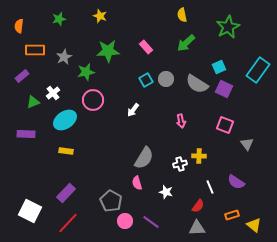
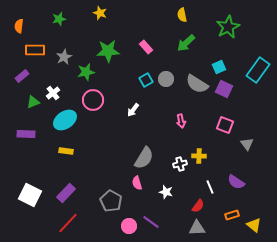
yellow star at (100, 16): moved 3 px up
white square at (30, 211): moved 16 px up
pink circle at (125, 221): moved 4 px right, 5 px down
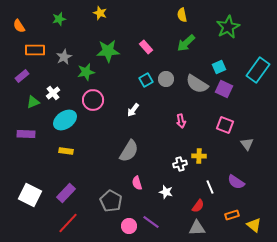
orange semicircle at (19, 26): rotated 40 degrees counterclockwise
gray semicircle at (144, 158): moved 15 px left, 7 px up
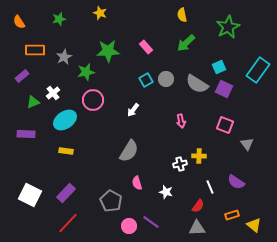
orange semicircle at (19, 26): moved 4 px up
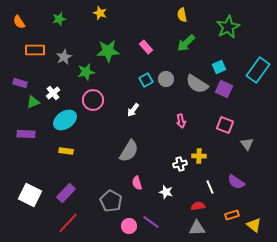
purple rectangle at (22, 76): moved 2 px left, 7 px down; rotated 56 degrees clockwise
red semicircle at (198, 206): rotated 136 degrees counterclockwise
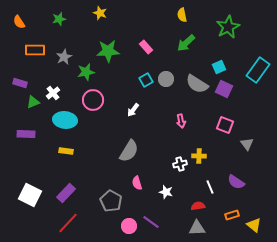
cyan ellipse at (65, 120): rotated 40 degrees clockwise
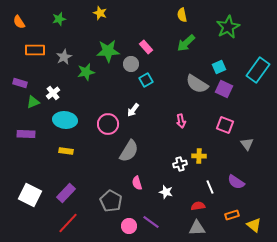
gray circle at (166, 79): moved 35 px left, 15 px up
pink circle at (93, 100): moved 15 px right, 24 px down
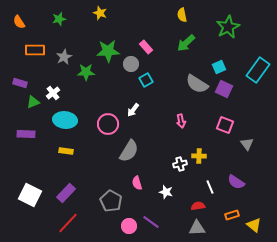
green star at (86, 72): rotated 12 degrees clockwise
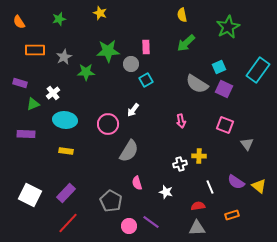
pink rectangle at (146, 47): rotated 40 degrees clockwise
green triangle at (33, 102): moved 2 px down
yellow triangle at (254, 225): moved 5 px right, 39 px up
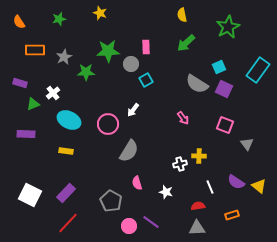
cyan ellipse at (65, 120): moved 4 px right; rotated 20 degrees clockwise
pink arrow at (181, 121): moved 2 px right, 3 px up; rotated 24 degrees counterclockwise
